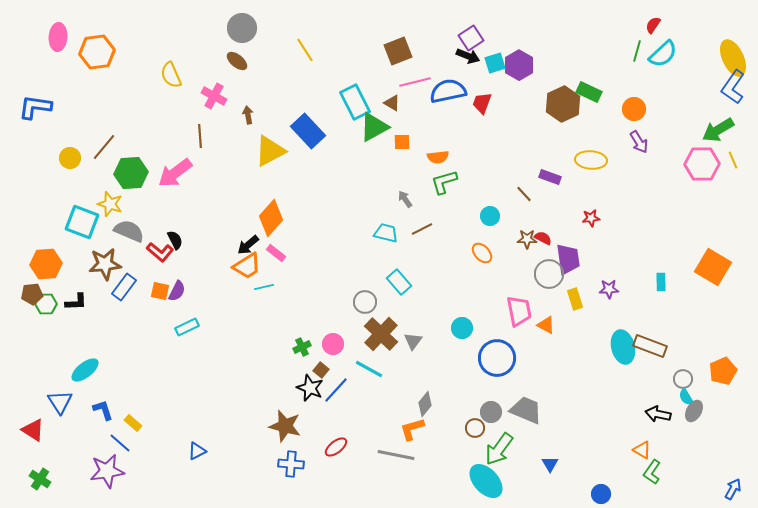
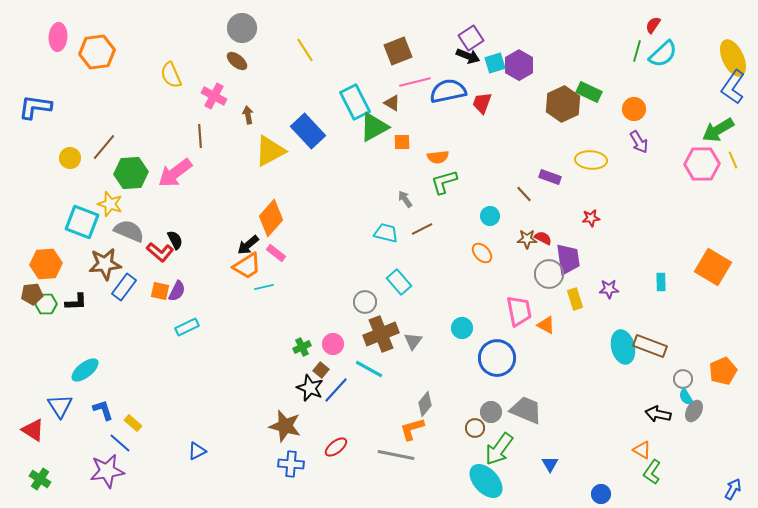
brown cross at (381, 334): rotated 24 degrees clockwise
blue triangle at (60, 402): moved 4 px down
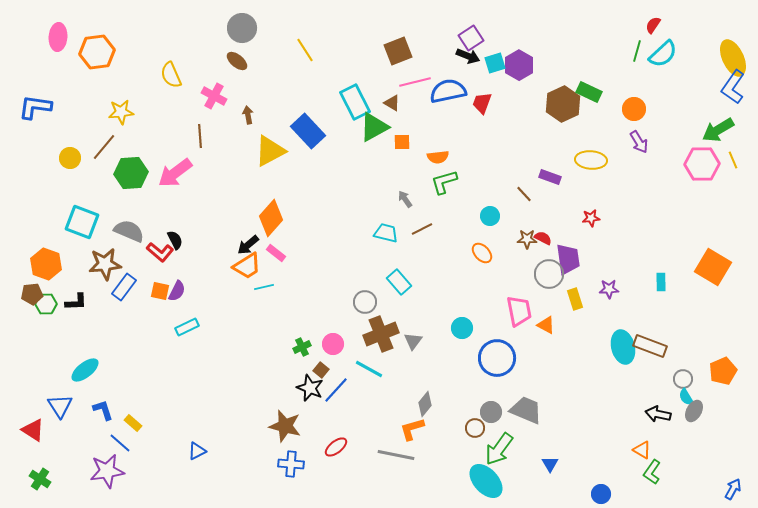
yellow star at (110, 204): moved 11 px right, 92 px up; rotated 25 degrees counterclockwise
orange hexagon at (46, 264): rotated 24 degrees clockwise
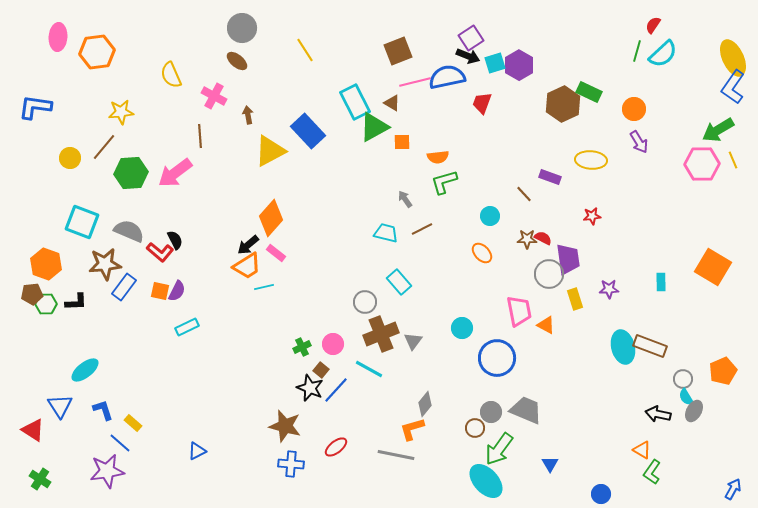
blue semicircle at (448, 91): moved 1 px left, 14 px up
red star at (591, 218): moved 1 px right, 2 px up
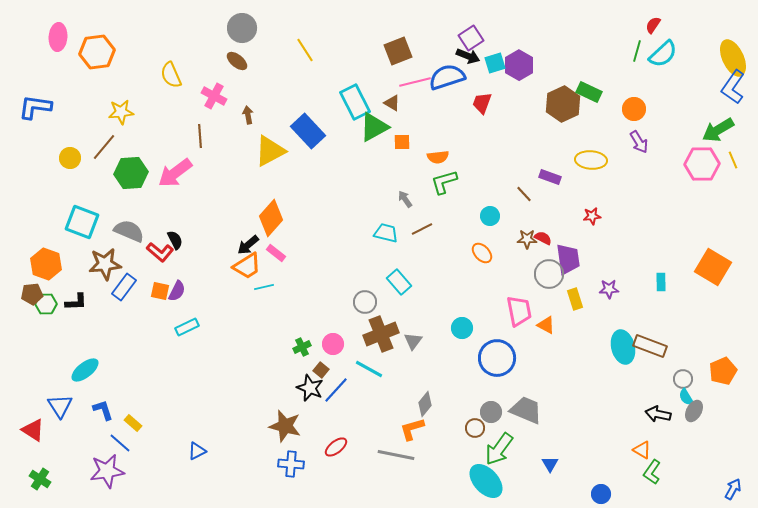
blue semicircle at (447, 77): rotated 6 degrees counterclockwise
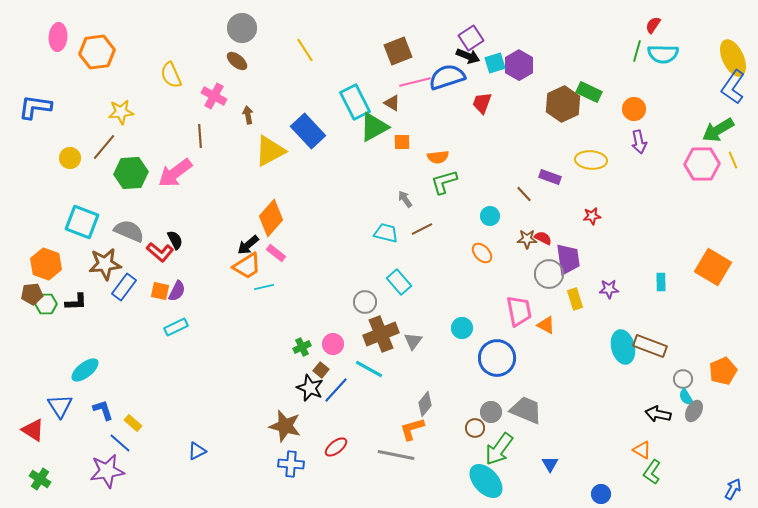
cyan semicircle at (663, 54): rotated 44 degrees clockwise
purple arrow at (639, 142): rotated 20 degrees clockwise
cyan rectangle at (187, 327): moved 11 px left
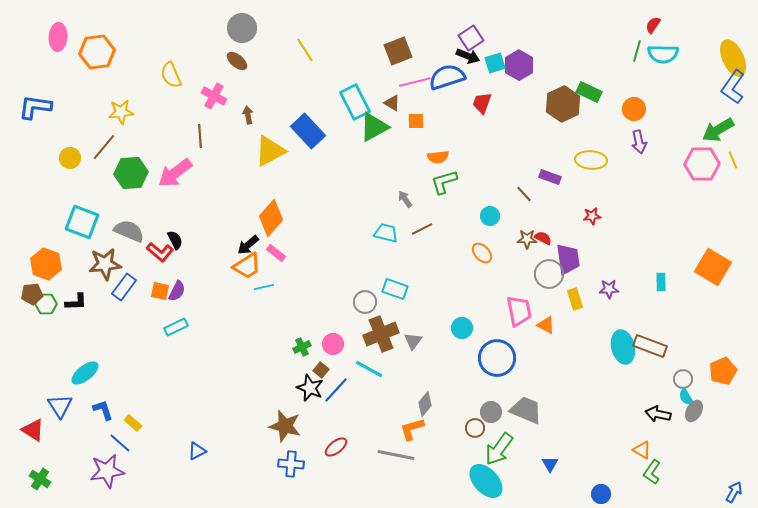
orange square at (402, 142): moved 14 px right, 21 px up
cyan rectangle at (399, 282): moved 4 px left, 7 px down; rotated 30 degrees counterclockwise
cyan ellipse at (85, 370): moved 3 px down
blue arrow at (733, 489): moved 1 px right, 3 px down
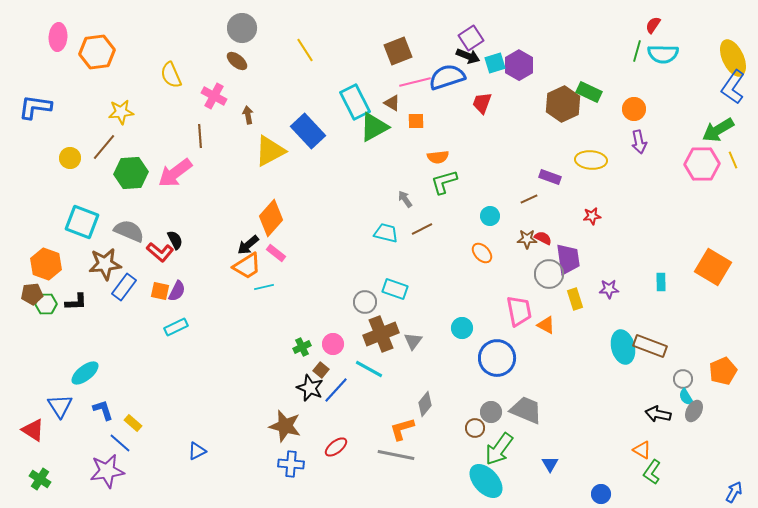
brown line at (524, 194): moved 5 px right, 5 px down; rotated 72 degrees counterclockwise
orange L-shape at (412, 429): moved 10 px left
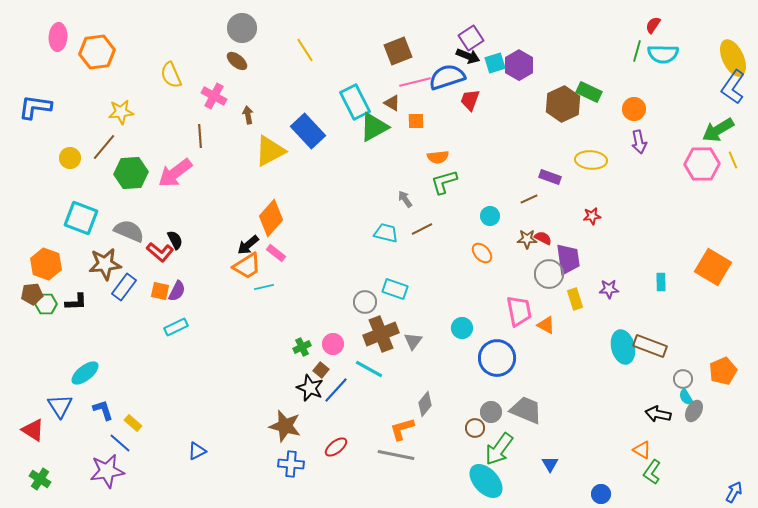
red trapezoid at (482, 103): moved 12 px left, 3 px up
cyan square at (82, 222): moved 1 px left, 4 px up
